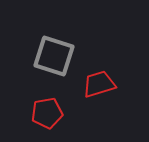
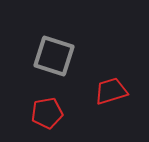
red trapezoid: moved 12 px right, 7 px down
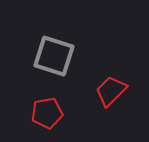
red trapezoid: rotated 28 degrees counterclockwise
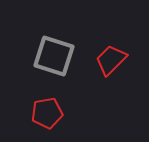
red trapezoid: moved 31 px up
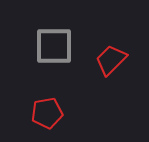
gray square: moved 10 px up; rotated 18 degrees counterclockwise
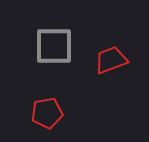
red trapezoid: rotated 24 degrees clockwise
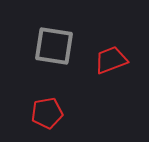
gray square: rotated 9 degrees clockwise
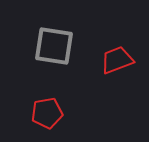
red trapezoid: moved 6 px right
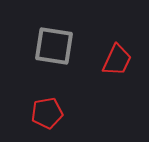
red trapezoid: rotated 136 degrees clockwise
